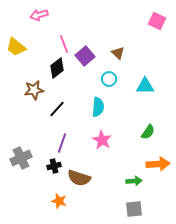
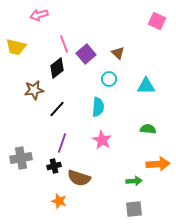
yellow trapezoid: rotated 25 degrees counterclockwise
purple square: moved 1 px right, 2 px up
cyan triangle: moved 1 px right
green semicircle: moved 3 px up; rotated 119 degrees counterclockwise
gray cross: rotated 15 degrees clockwise
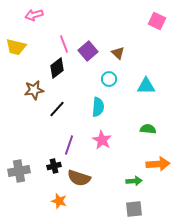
pink arrow: moved 5 px left
purple square: moved 2 px right, 3 px up
purple line: moved 7 px right, 2 px down
gray cross: moved 2 px left, 13 px down
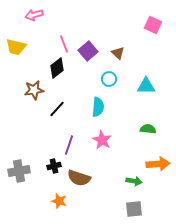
pink square: moved 4 px left, 4 px down
green arrow: rotated 14 degrees clockwise
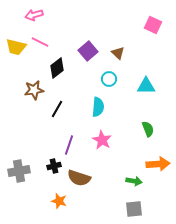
pink line: moved 24 px left, 2 px up; rotated 42 degrees counterclockwise
black line: rotated 12 degrees counterclockwise
green semicircle: rotated 63 degrees clockwise
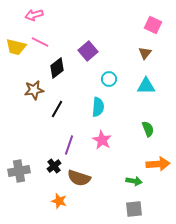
brown triangle: moved 27 px right; rotated 24 degrees clockwise
black cross: rotated 24 degrees counterclockwise
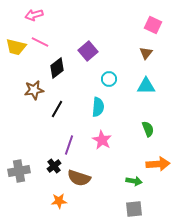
brown triangle: moved 1 px right
orange star: rotated 21 degrees counterclockwise
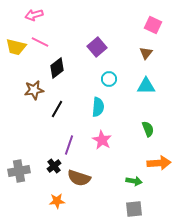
purple square: moved 9 px right, 4 px up
orange arrow: moved 1 px right, 1 px up
orange star: moved 2 px left
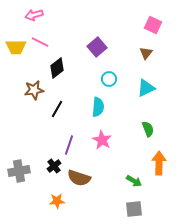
yellow trapezoid: rotated 15 degrees counterclockwise
cyan triangle: moved 2 px down; rotated 24 degrees counterclockwise
orange arrow: rotated 85 degrees counterclockwise
green arrow: rotated 21 degrees clockwise
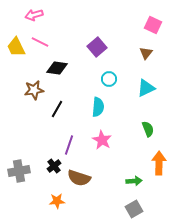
yellow trapezoid: rotated 65 degrees clockwise
black diamond: rotated 45 degrees clockwise
green arrow: rotated 35 degrees counterclockwise
gray square: rotated 24 degrees counterclockwise
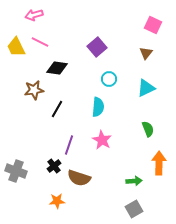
gray cross: moved 3 px left; rotated 30 degrees clockwise
